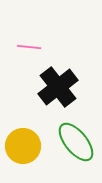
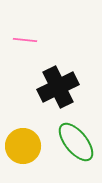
pink line: moved 4 px left, 7 px up
black cross: rotated 12 degrees clockwise
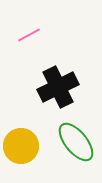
pink line: moved 4 px right, 5 px up; rotated 35 degrees counterclockwise
yellow circle: moved 2 px left
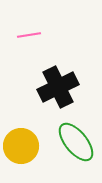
pink line: rotated 20 degrees clockwise
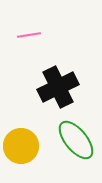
green ellipse: moved 2 px up
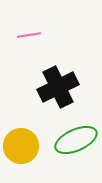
green ellipse: rotated 75 degrees counterclockwise
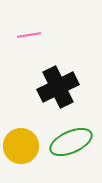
green ellipse: moved 5 px left, 2 px down
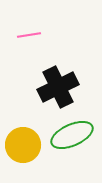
green ellipse: moved 1 px right, 7 px up
yellow circle: moved 2 px right, 1 px up
